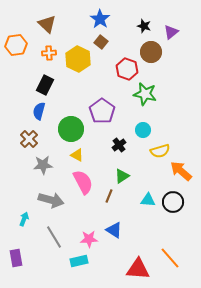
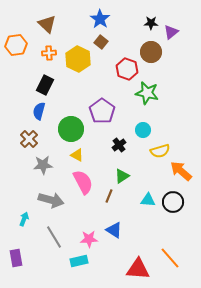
black star: moved 7 px right, 3 px up; rotated 16 degrees counterclockwise
green star: moved 2 px right, 1 px up
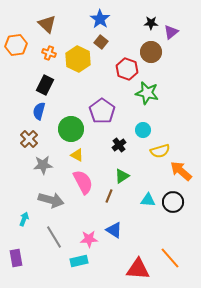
orange cross: rotated 24 degrees clockwise
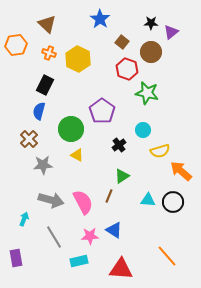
brown square: moved 21 px right
pink semicircle: moved 20 px down
pink star: moved 1 px right, 3 px up
orange line: moved 3 px left, 2 px up
red triangle: moved 17 px left
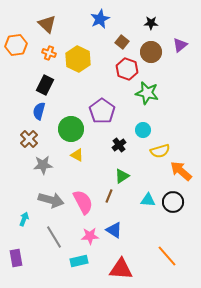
blue star: rotated 12 degrees clockwise
purple triangle: moved 9 px right, 13 px down
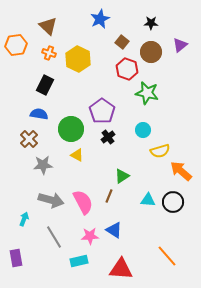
brown triangle: moved 1 px right, 2 px down
blue semicircle: moved 3 px down; rotated 84 degrees clockwise
black cross: moved 11 px left, 8 px up
